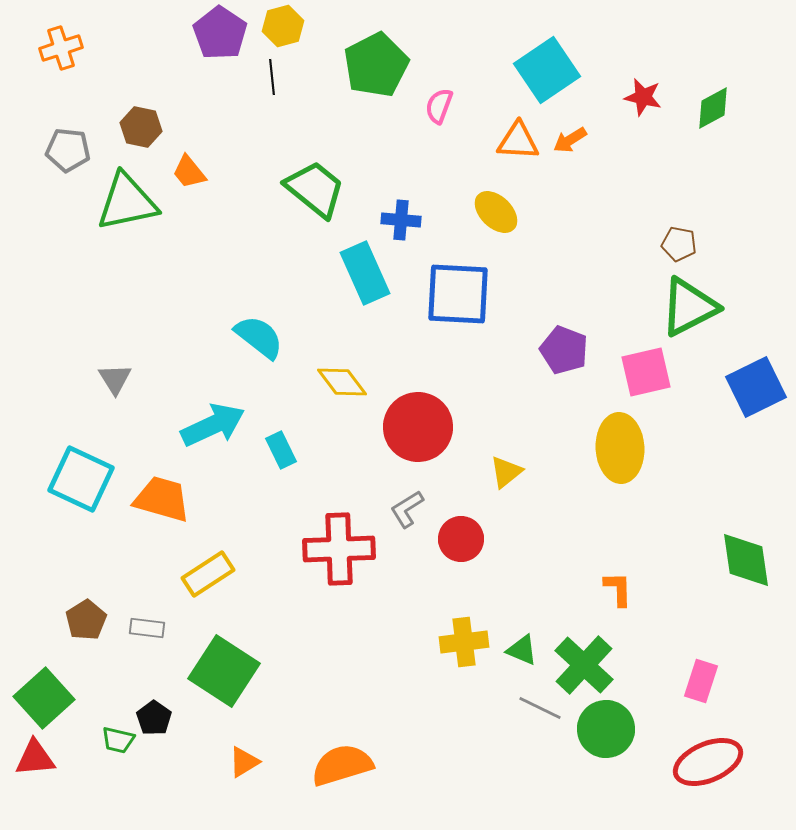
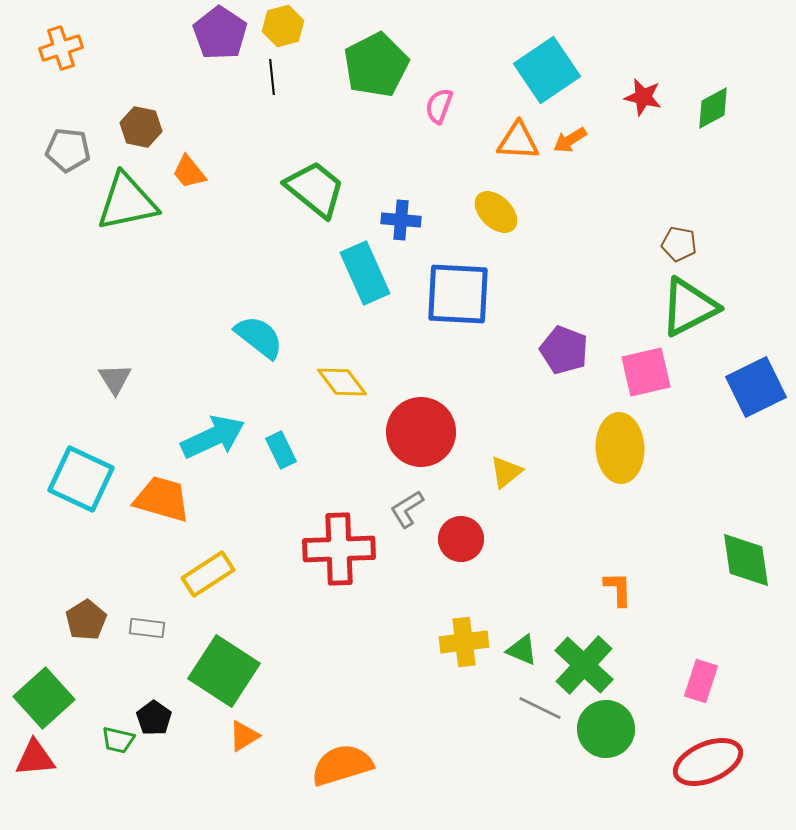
cyan arrow at (213, 425): moved 12 px down
red circle at (418, 427): moved 3 px right, 5 px down
orange triangle at (244, 762): moved 26 px up
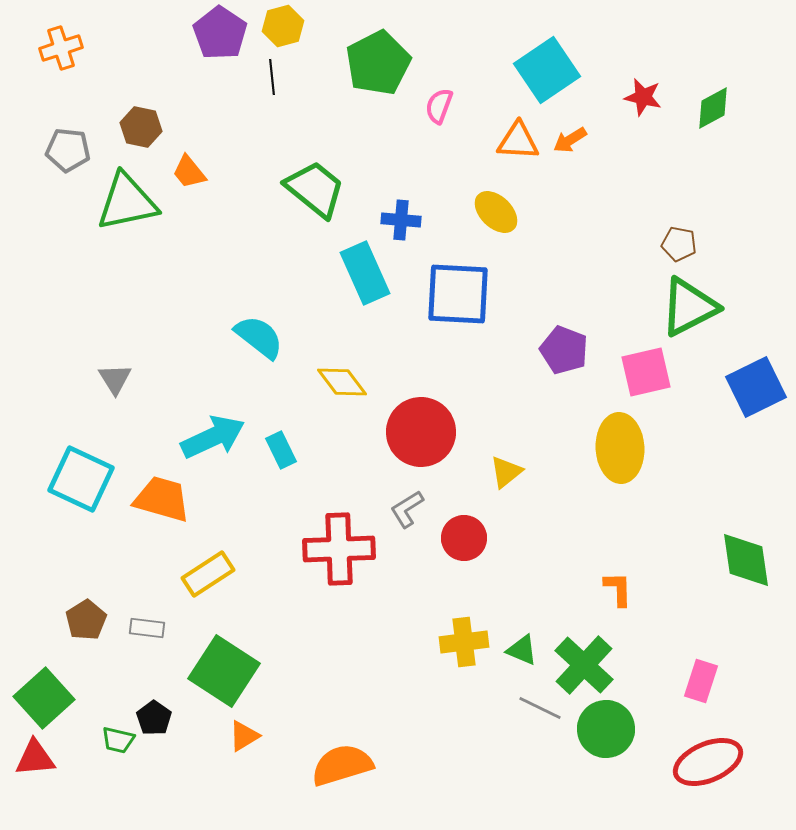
green pentagon at (376, 65): moved 2 px right, 2 px up
red circle at (461, 539): moved 3 px right, 1 px up
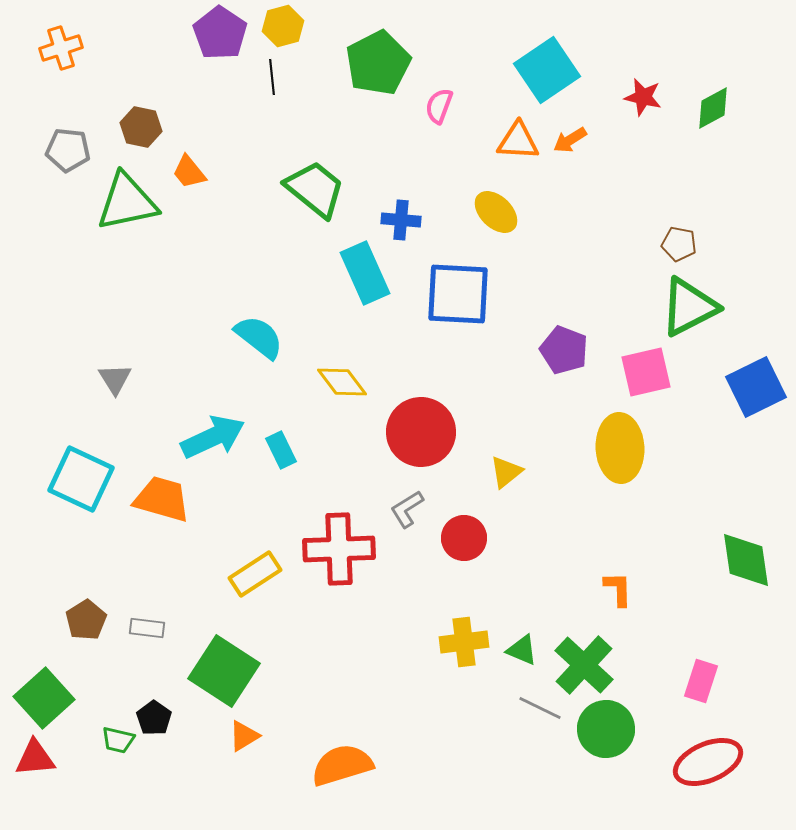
yellow rectangle at (208, 574): moved 47 px right
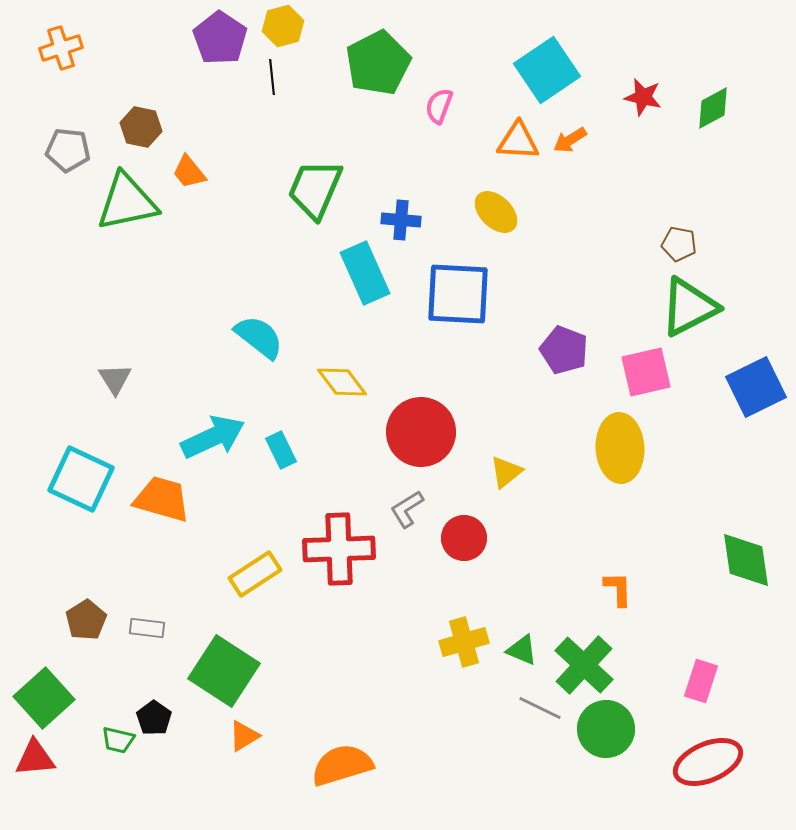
purple pentagon at (220, 33): moved 5 px down
green trapezoid at (315, 189): rotated 106 degrees counterclockwise
yellow cross at (464, 642): rotated 9 degrees counterclockwise
